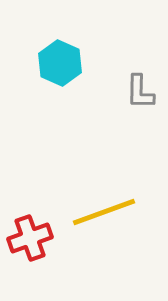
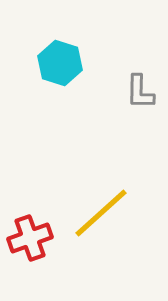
cyan hexagon: rotated 6 degrees counterclockwise
yellow line: moved 3 px left, 1 px down; rotated 22 degrees counterclockwise
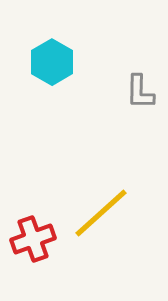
cyan hexagon: moved 8 px left, 1 px up; rotated 12 degrees clockwise
red cross: moved 3 px right, 1 px down
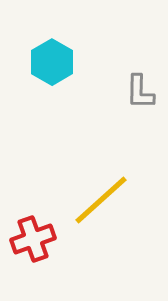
yellow line: moved 13 px up
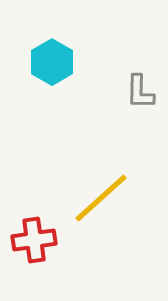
yellow line: moved 2 px up
red cross: moved 1 px right, 1 px down; rotated 12 degrees clockwise
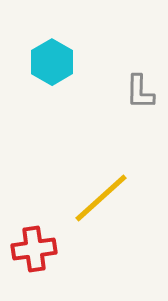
red cross: moved 9 px down
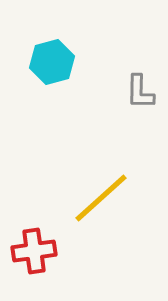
cyan hexagon: rotated 15 degrees clockwise
red cross: moved 2 px down
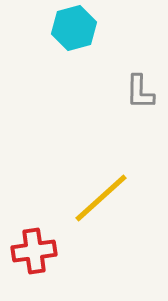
cyan hexagon: moved 22 px right, 34 px up
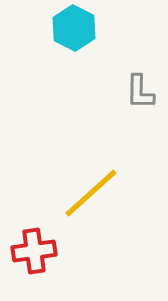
cyan hexagon: rotated 18 degrees counterclockwise
yellow line: moved 10 px left, 5 px up
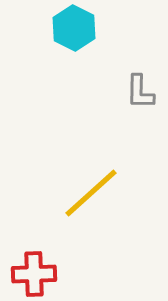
red cross: moved 23 px down; rotated 6 degrees clockwise
